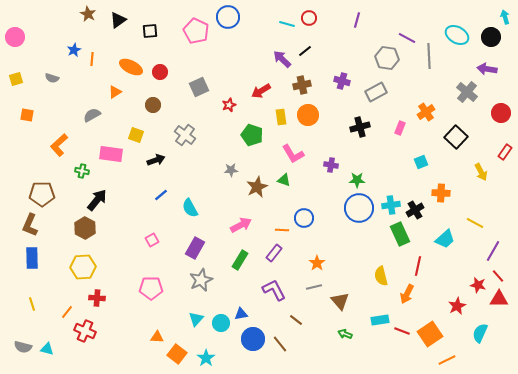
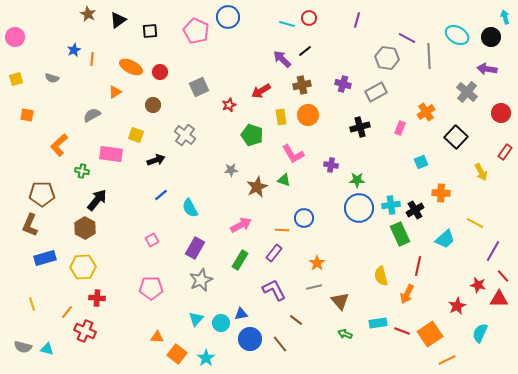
purple cross at (342, 81): moved 1 px right, 3 px down
blue rectangle at (32, 258): moved 13 px right; rotated 75 degrees clockwise
red line at (498, 276): moved 5 px right
cyan rectangle at (380, 320): moved 2 px left, 3 px down
blue circle at (253, 339): moved 3 px left
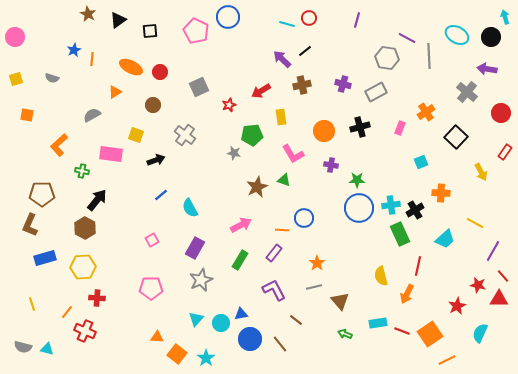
orange circle at (308, 115): moved 16 px right, 16 px down
green pentagon at (252, 135): rotated 25 degrees counterclockwise
gray star at (231, 170): moved 3 px right, 17 px up; rotated 16 degrees clockwise
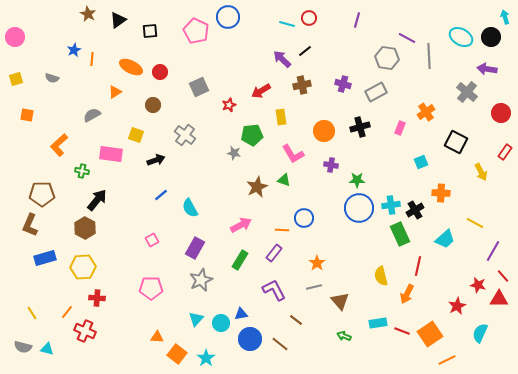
cyan ellipse at (457, 35): moved 4 px right, 2 px down
black square at (456, 137): moved 5 px down; rotated 15 degrees counterclockwise
yellow line at (32, 304): moved 9 px down; rotated 16 degrees counterclockwise
green arrow at (345, 334): moved 1 px left, 2 px down
brown line at (280, 344): rotated 12 degrees counterclockwise
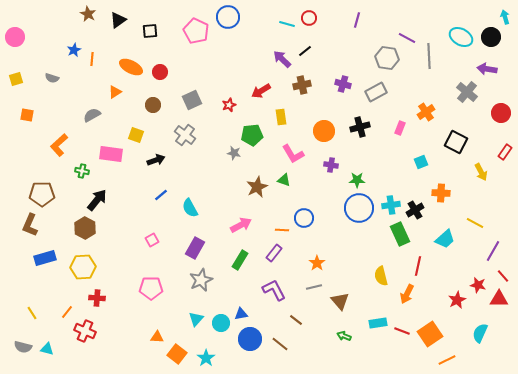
gray square at (199, 87): moved 7 px left, 13 px down
red star at (457, 306): moved 6 px up
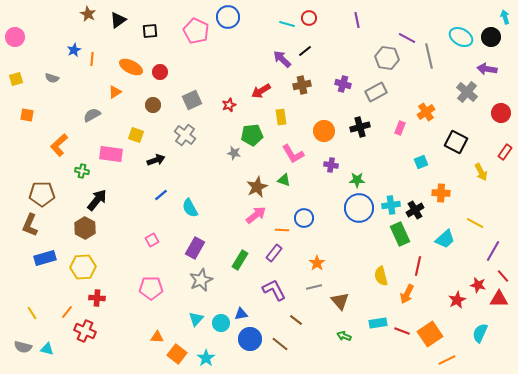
purple line at (357, 20): rotated 28 degrees counterclockwise
gray line at (429, 56): rotated 10 degrees counterclockwise
pink arrow at (241, 225): moved 15 px right, 10 px up; rotated 10 degrees counterclockwise
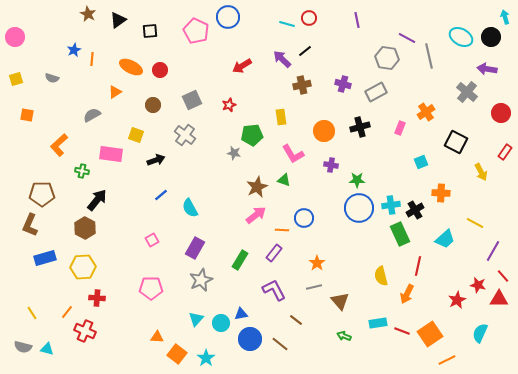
red circle at (160, 72): moved 2 px up
red arrow at (261, 91): moved 19 px left, 25 px up
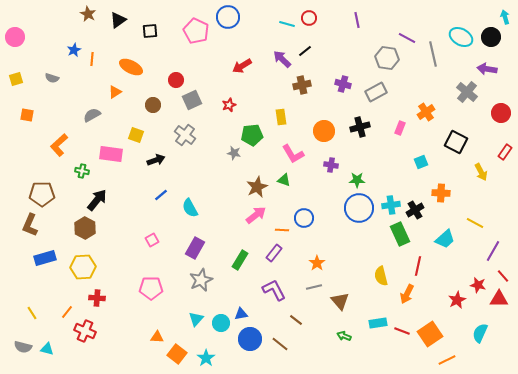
gray line at (429, 56): moved 4 px right, 2 px up
red circle at (160, 70): moved 16 px right, 10 px down
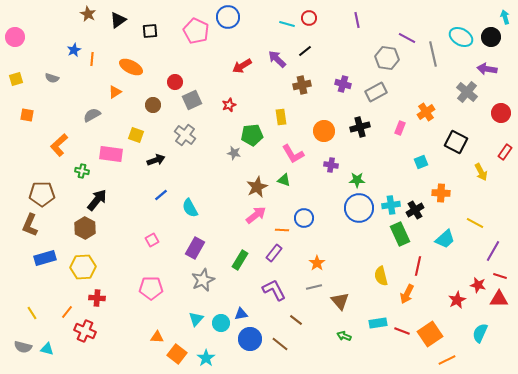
purple arrow at (282, 59): moved 5 px left
red circle at (176, 80): moved 1 px left, 2 px down
red line at (503, 276): moved 3 px left; rotated 32 degrees counterclockwise
gray star at (201, 280): moved 2 px right
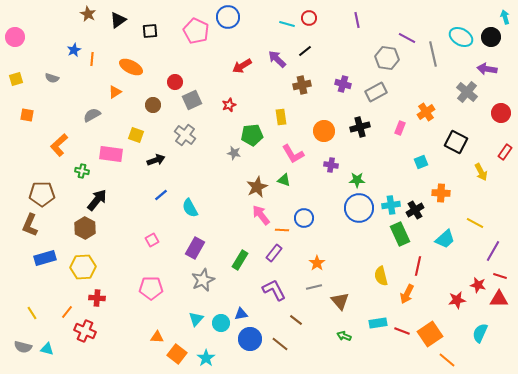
pink arrow at (256, 215): moved 5 px right; rotated 90 degrees counterclockwise
red star at (457, 300): rotated 18 degrees clockwise
orange line at (447, 360): rotated 66 degrees clockwise
